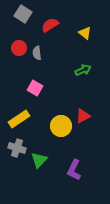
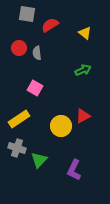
gray square: moved 4 px right; rotated 24 degrees counterclockwise
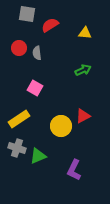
yellow triangle: rotated 32 degrees counterclockwise
green triangle: moved 1 px left, 4 px up; rotated 24 degrees clockwise
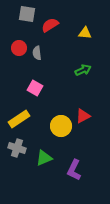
green triangle: moved 6 px right, 2 px down
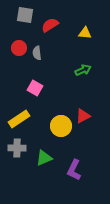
gray square: moved 2 px left, 1 px down
gray cross: rotated 18 degrees counterclockwise
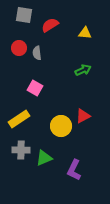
gray square: moved 1 px left
gray cross: moved 4 px right, 2 px down
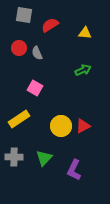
gray semicircle: rotated 16 degrees counterclockwise
red triangle: moved 10 px down
gray cross: moved 7 px left, 7 px down
green triangle: rotated 24 degrees counterclockwise
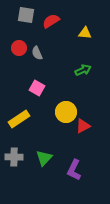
gray square: moved 2 px right
red semicircle: moved 1 px right, 4 px up
pink square: moved 2 px right
yellow circle: moved 5 px right, 14 px up
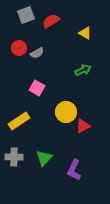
gray square: rotated 30 degrees counterclockwise
yellow triangle: rotated 24 degrees clockwise
gray semicircle: rotated 96 degrees counterclockwise
yellow rectangle: moved 2 px down
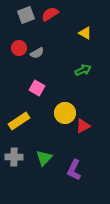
red semicircle: moved 1 px left, 7 px up
yellow circle: moved 1 px left, 1 px down
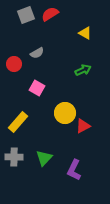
red circle: moved 5 px left, 16 px down
yellow rectangle: moved 1 px left, 1 px down; rotated 15 degrees counterclockwise
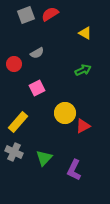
pink square: rotated 35 degrees clockwise
gray cross: moved 5 px up; rotated 24 degrees clockwise
